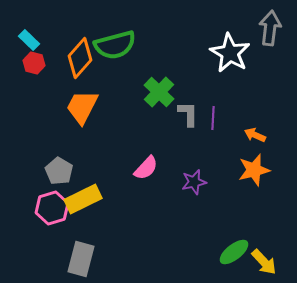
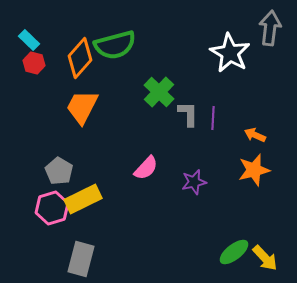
yellow arrow: moved 1 px right, 4 px up
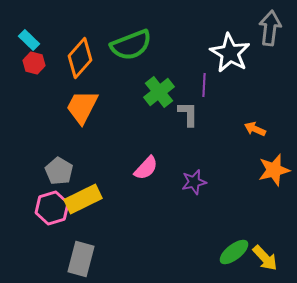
green semicircle: moved 16 px right; rotated 6 degrees counterclockwise
green cross: rotated 8 degrees clockwise
purple line: moved 9 px left, 33 px up
orange arrow: moved 6 px up
orange star: moved 20 px right
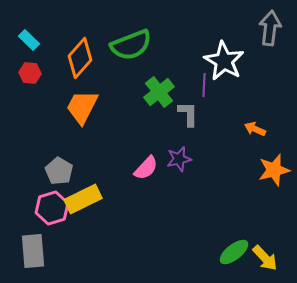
white star: moved 6 px left, 8 px down
red hexagon: moved 4 px left, 10 px down; rotated 10 degrees counterclockwise
purple star: moved 15 px left, 23 px up
gray rectangle: moved 48 px left, 8 px up; rotated 20 degrees counterclockwise
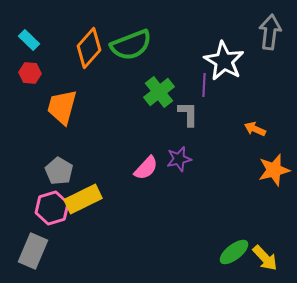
gray arrow: moved 4 px down
orange diamond: moved 9 px right, 10 px up
orange trapezoid: moved 20 px left; rotated 12 degrees counterclockwise
gray rectangle: rotated 28 degrees clockwise
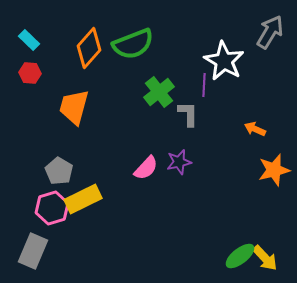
gray arrow: rotated 24 degrees clockwise
green semicircle: moved 2 px right, 1 px up
orange trapezoid: moved 12 px right
purple star: moved 3 px down
green ellipse: moved 6 px right, 4 px down
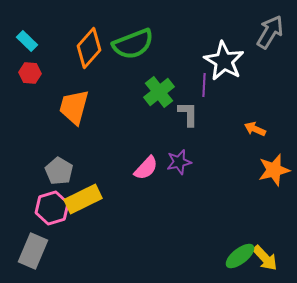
cyan rectangle: moved 2 px left, 1 px down
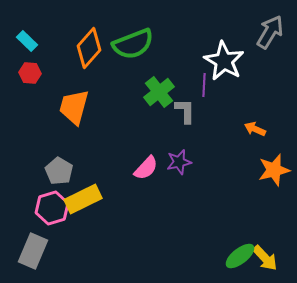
gray L-shape: moved 3 px left, 3 px up
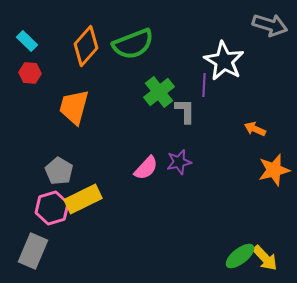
gray arrow: moved 7 px up; rotated 76 degrees clockwise
orange diamond: moved 3 px left, 2 px up
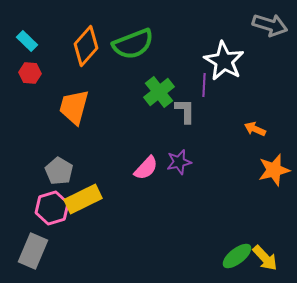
green ellipse: moved 3 px left
